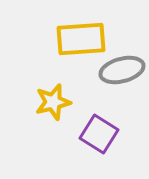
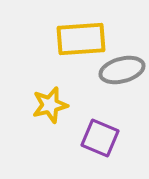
yellow star: moved 3 px left, 3 px down
purple square: moved 1 px right, 4 px down; rotated 9 degrees counterclockwise
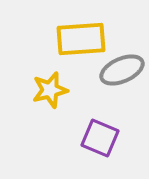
gray ellipse: rotated 9 degrees counterclockwise
yellow star: moved 15 px up
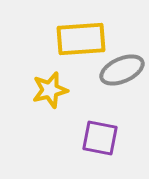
purple square: rotated 12 degrees counterclockwise
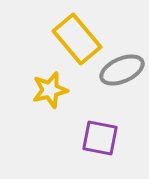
yellow rectangle: moved 4 px left; rotated 54 degrees clockwise
